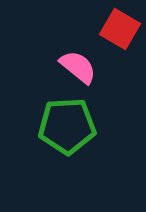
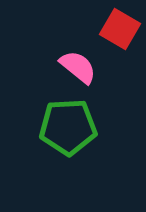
green pentagon: moved 1 px right, 1 px down
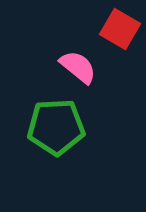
green pentagon: moved 12 px left
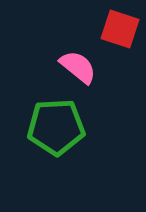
red square: rotated 12 degrees counterclockwise
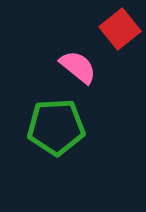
red square: rotated 33 degrees clockwise
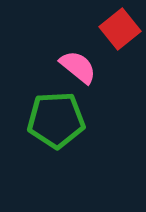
green pentagon: moved 7 px up
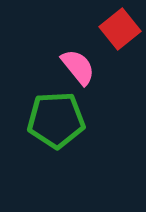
pink semicircle: rotated 12 degrees clockwise
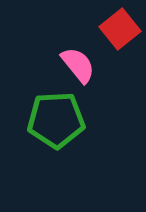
pink semicircle: moved 2 px up
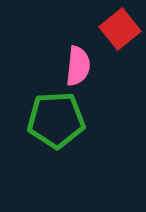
pink semicircle: moved 1 px down; rotated 45 degrees clockwise
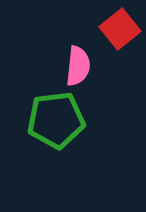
green pentagon: rotated 4 degrees counterclockwise
